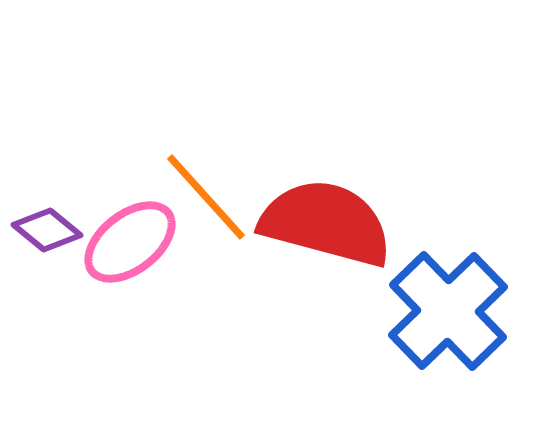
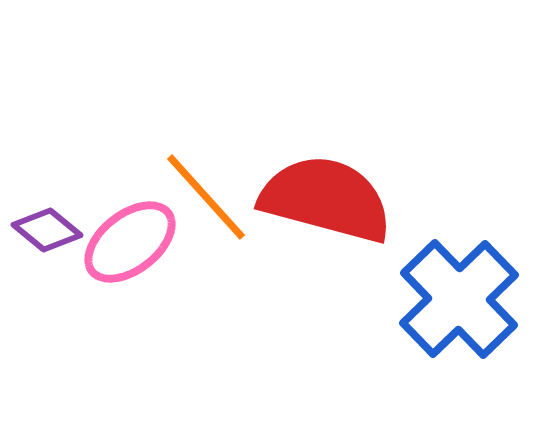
red semicircle: moved 24 px up
blue cross: moved 11 px right, 12 px up
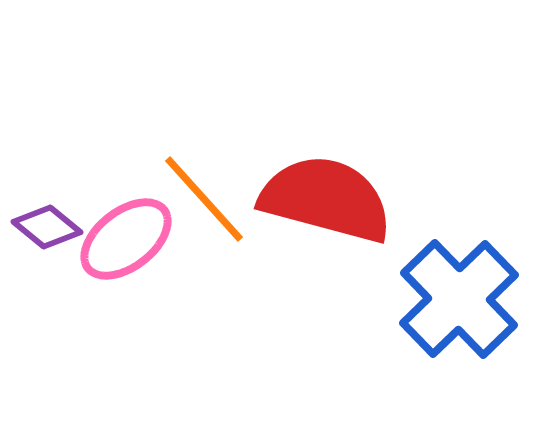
orange line: moved 2 px left, 2 px down
purple diamond: moved 3 px up
pink ellipse: moved 4 px left, 3 px up
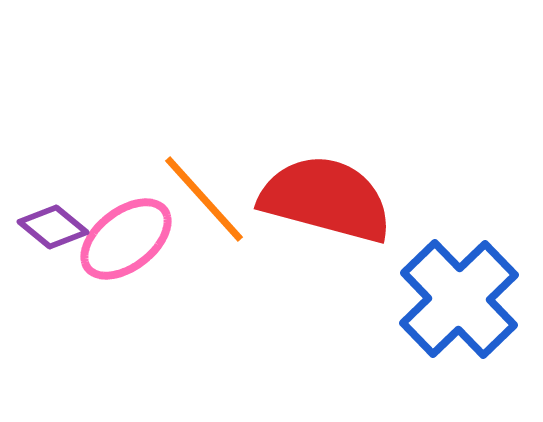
purple diamond: moved 6 px right
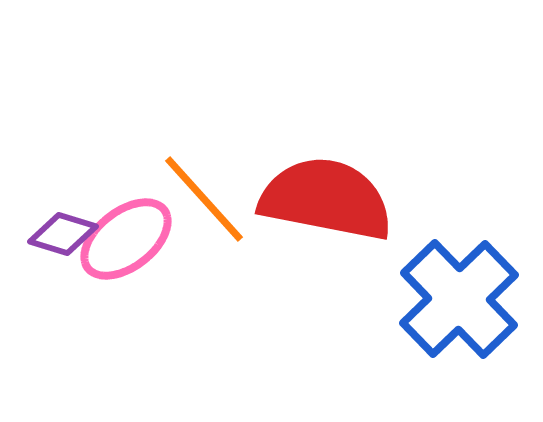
red semicircle: rotated 4 degrees counterclockwise
purple diamond: moved 10 px right, 7 px down; rotated 22 degrees counterclockwise
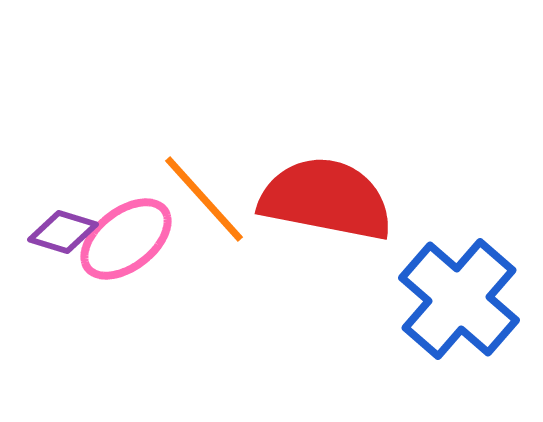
purple diamond: moved 2 px up
blue cross: rotated 5 degrees counterclockwise
